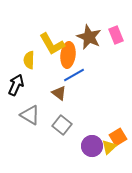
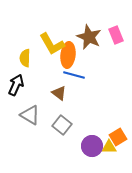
yellow semicircle: moved 4 px left, 2 px up
blue line: rotated 45 degrees clockwise
yellow triangle: rotated 42 degrees clockwise
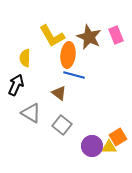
yellow L-shape: moved 8 px up
gray triangle: moved 1 px right, 2 px up
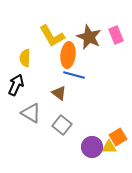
purple circle: moved 1 px down
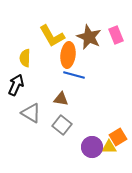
brown triangle: moved 2 px right, 6 px down; rotated 28 degrees counterclockwise
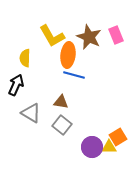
brown triangle: moved 3 px down
